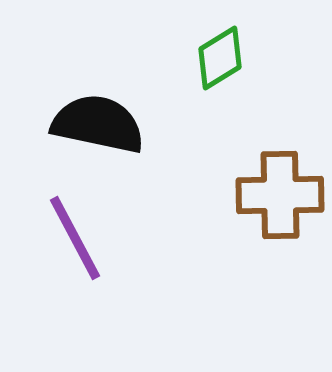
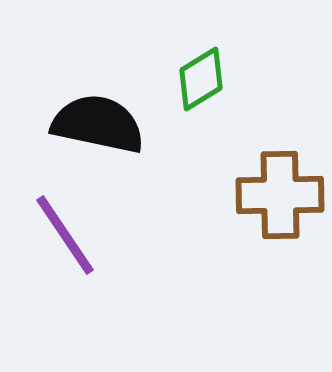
green diamond: moved 19 px left, 21 px down
purple line: moved 10 px left, 3 px up; rotated 6 degrees counterclockwise
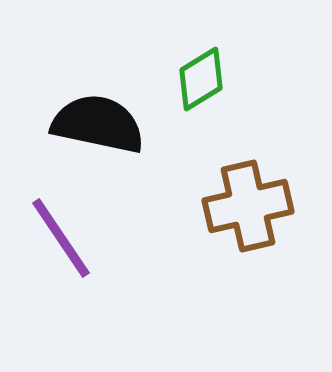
brown cross: moved 32 px left, 11 px down; rotated 12 degrees counterclockwise
purple line: moved 4 px left, 3 px down
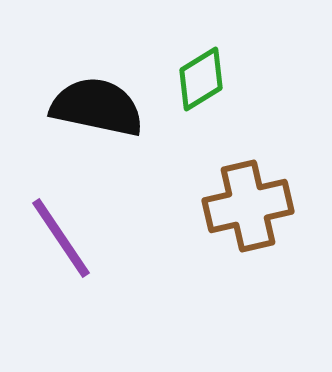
black semicircle: moved 1 px left, 17 px up
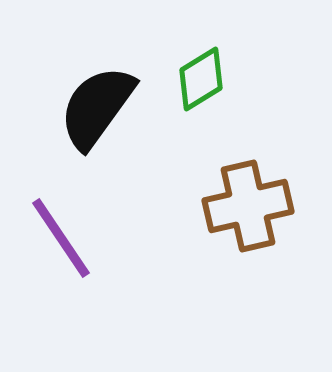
black semicircle: rotated 66 degrees counterclockwise
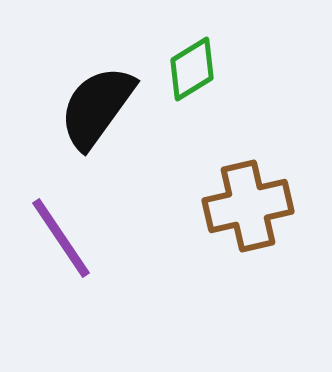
green diamond: moved 9 px left, 10 px up
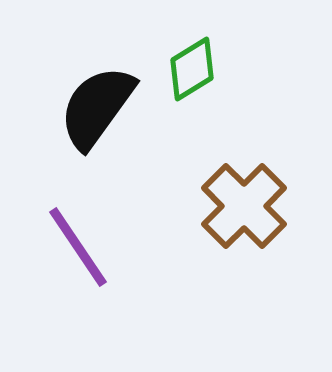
brown cross: moved 4 px left; rotated 32 degrees counterclockwise
purple line: moved 17 px right, 9 px down
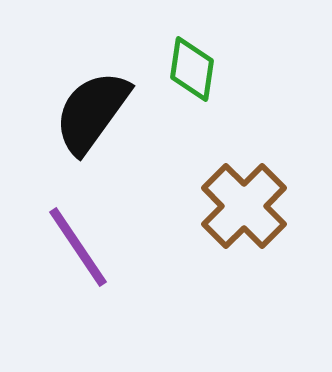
green diamond: rotated 50 degrees counterclockwise
black semicircle: moved 5 px left, 5 px down
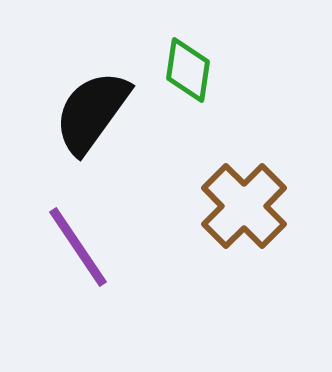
green diamond: moved 4 px left, 1 px down
